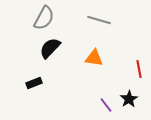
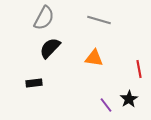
black rectangle: rotated 14 degrees clockwise
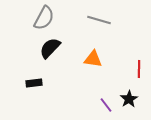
orange triangle: moved 1 px left, 1 px down
red line: rotated 12 degrees clockwise
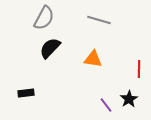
black rectangle: moved 8 px left, 10 px down
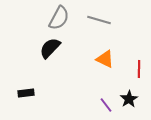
gray semicircle: moved 15 px right
orange triangle: moved 12 px right; rotated 18 degrees clockwise
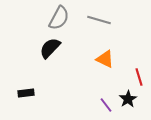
red line: moved 8 px down; rotated 18 degrees counterclockwise
black star: moved 1 px left
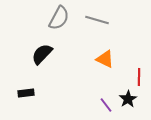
gray line: moved 2 px left
black semicircle: moved 8 px left, 6 px down
red line: rotated 18 degrees clockwise
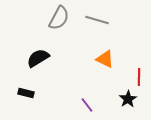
black semicircle: moved 4 px left, 4 px down; rotated 15 degrees clockwise
black rectangle: rotated 21 degrees clockwise
purple line: moved 19 px left
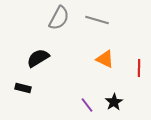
red line: moved 9 px up
black rectangle: moved 3 px left, 5 px up
black star: moved 14 px left, 3 px down
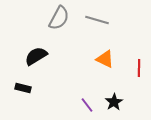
black semicircle: moved 2 px left, 2 px up
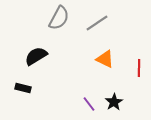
gray line: moved 3 px down; rotated 50 degrees counterclockwise
purple line: moved 2 px right, 1 px up
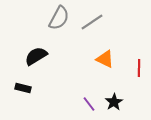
gray line: moved 5 px left, 1 px up
